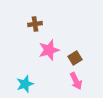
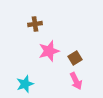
pink star: moved 1 px down
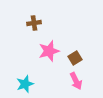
brown cross: moved 1 px left, 1 px up
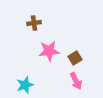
pink star: rotated 10 degrees clockwise
cyan star: moved 1 px down
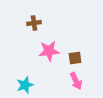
brown square: rotated 24 degrees clockwise
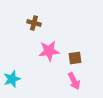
brown cross: rotated 24 degrees clockwise
pink arrow: moved 2 px left
cyan star: moved 13 px left, 6 px up
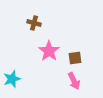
pink star: rotated 30 degrees counterclockwise
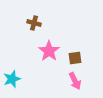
pink arrow: moved 1 px right
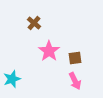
brown cross: rotated 24 degrees clockwise
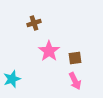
brown cross: rotated 32 degrees clockwise
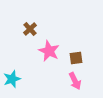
brown cross: moved 4 px left, 6 px down; rotated 24 degrees counterclockwise
pink star: rotated 10 degrees counterclockwise
brown square: moved 1 px right
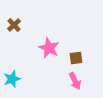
brown cross: moved 16 px left, 4 px up
pink star: moved 3 px up
